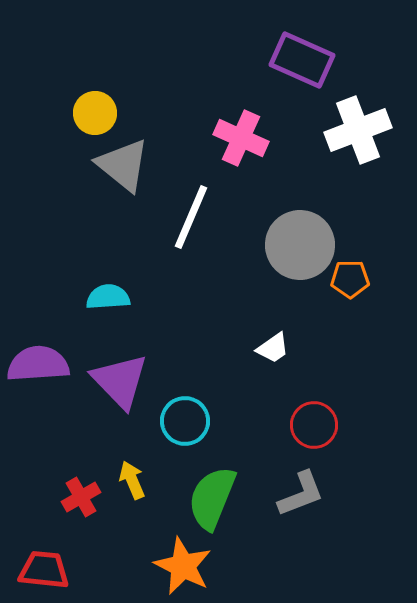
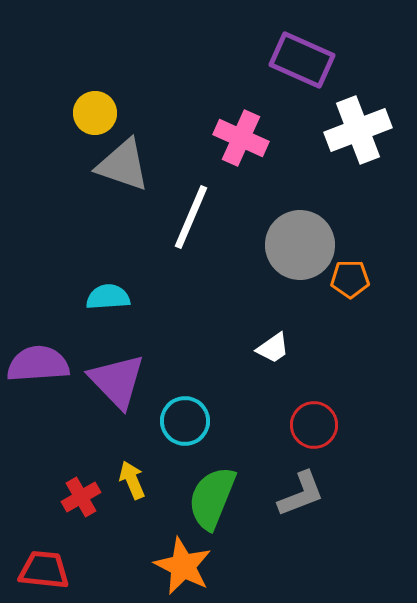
gray triangle: rotated 20 degrees counterclockwise
purple triangle: moved 3 px left
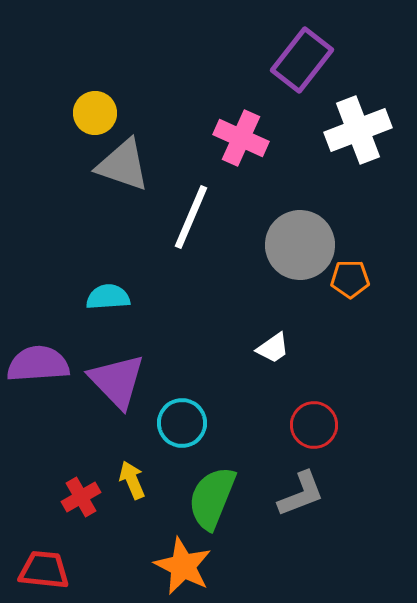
purple rectangle: rotated 76 degrees counterclockwise
cyan circle: moved 3 px left, 2 px down
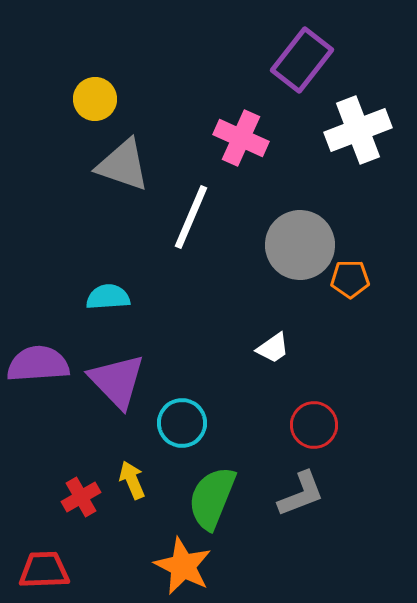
yellow circle: moved 14 px up
red trapezoid: rotated 8 degrees counterclockwise
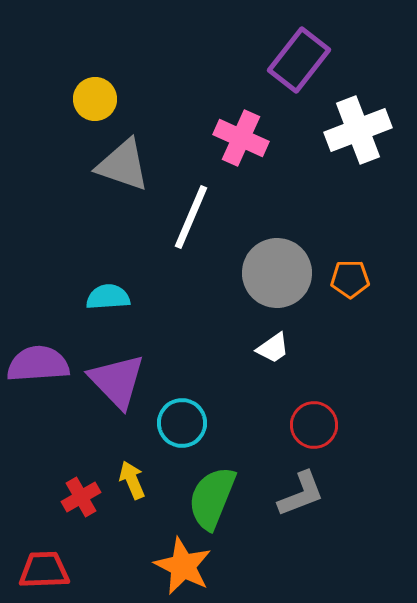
purple rectangle: moved 3 px left
gray circle: moved 23 px left, 28 px down
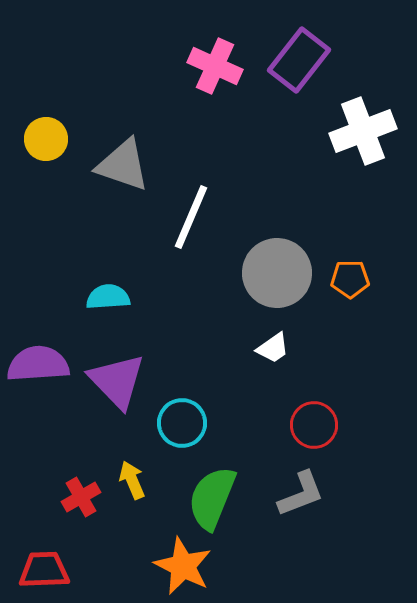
yellow circle: moved 49 px left, 40 px down
white cross: moved 5 px right, 1 px down
pink cross: moved 26 px left, 72 px up
